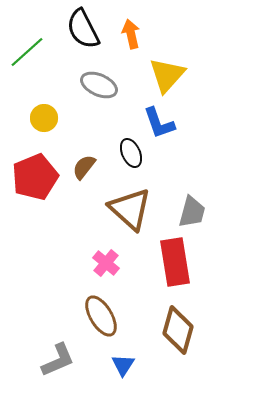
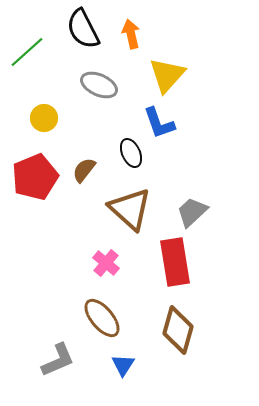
brown semicircle: moved 3 px down
gray trapezoid: rotated 148 degrees counterclockwise
brown ellipse: moved 1 px right, 2 px down; rotated 9 degrees counterclockwise
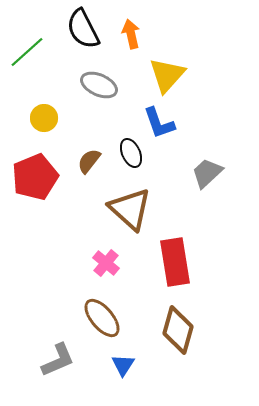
brown semicircle: moved 5 px right, 9 px up
gray trapezoid: moved 15 px right, 39 px up
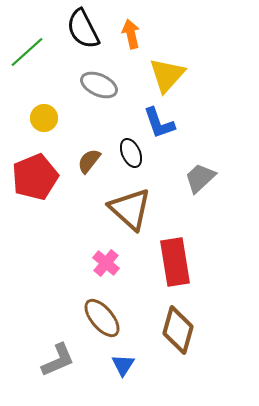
gray trapezoid: moved 7 px left, 5 px down
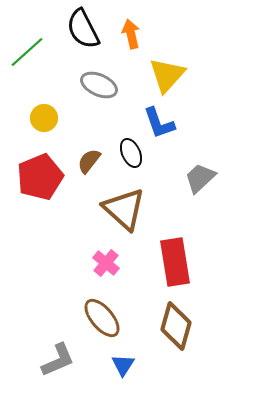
red pentagon: moved 5 px right
brown triangle: moved 6 px left
brown diamond: moved 2 px left, 4 px up
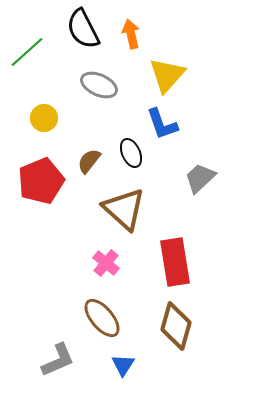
blue L-shape: moved 3 px right, 1 px down
red pentagon: moved 1 px right, 4 px down
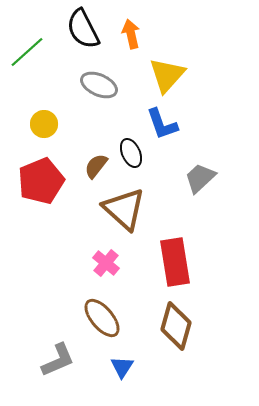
yellow circle: moved 6 px down
brown semicircle: moved 7 px right, 5 px down
blue triangle: moved 1 px left, 2 px down
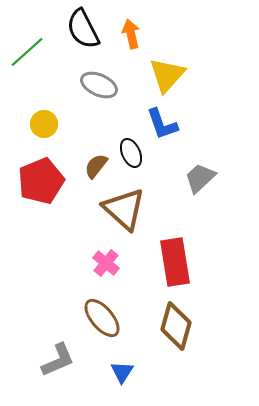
blue triangle: moved 5 px down
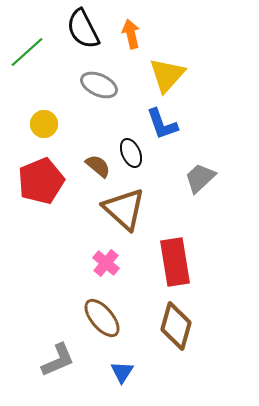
brown semicircle: moved 2 px right; rotated 92 degrees clockwise
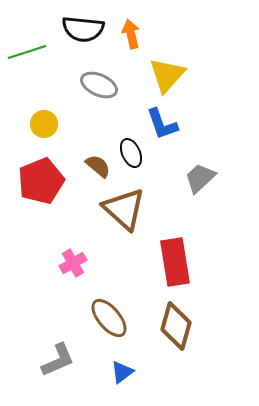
black semicircle: rotated 57 degrees counterclockwise
green line: rotated 24 degrees clockwise
pink cross: moved 33 px left; rotated 20 degrees clockwise
brown ellipse: moved 7 px right
blue triangle: rotated 20 degrees clockwise
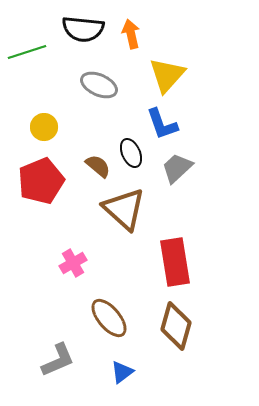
yellow circle: moved 3 px down
gray trapezoid: moved 23 px left, 10 px up
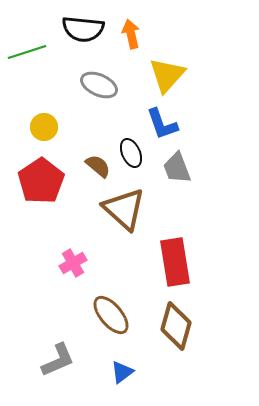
gray trapezoid: rotated 68 degrees counterclockwise
red pentagon: rotated 12 degrees counterclockwise
brown ellipse: moved 2 px right, 3 px up
